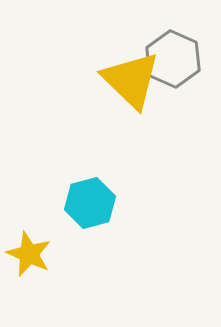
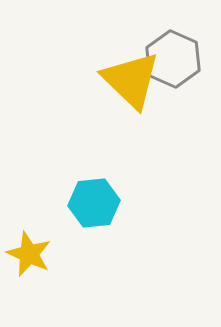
cyan hexagon: moved 4 px right; rotated 9 degrees clockwise
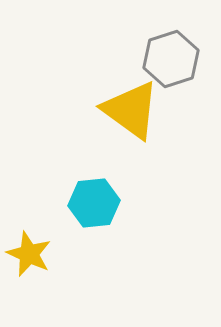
gray hexagon: moved 2 px left; rotated 18 degrees clockwise
yellow triangle: moved 30 px down; rotated 8 degrees counterclockwise
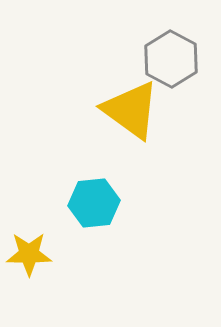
gray hexagon: rotated 14 degrees counterclockwise
yellow star: rotated 24 degrees counterclockwise
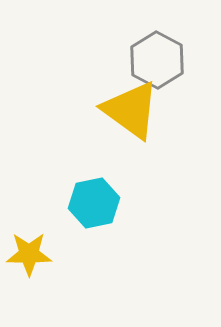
gray hexagon: moved 14 px left, 1 px down
cyan hexagon: rotated 6 degrees counterclockwise
